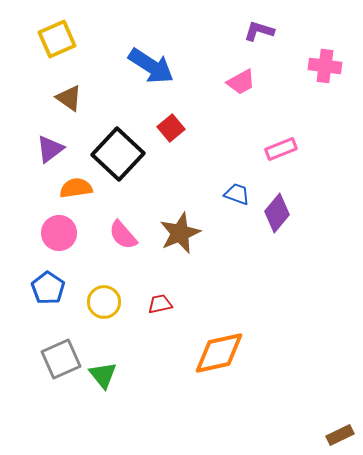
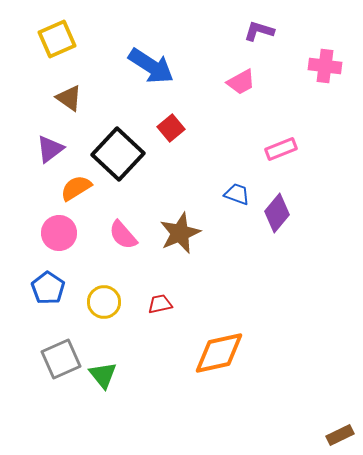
orange semicircle: rotated 24 degrees counterclockwise
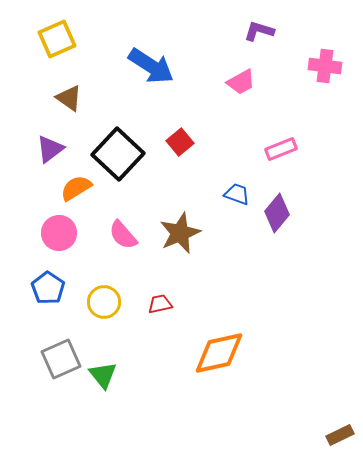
red square: moved 9 px right, 14 px down
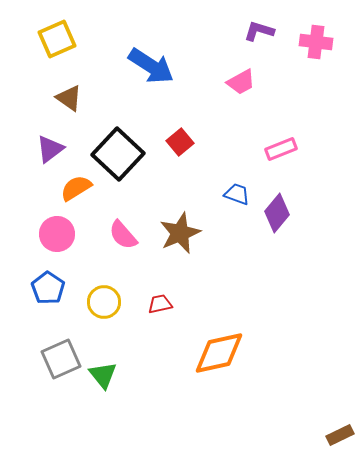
pink cross: moved 9 px left, 24 px up
pink circle: moved 2 px left, 1 px down
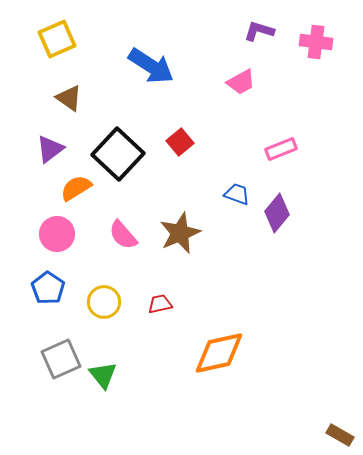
brown rectangle: rotated 56 degrees clockwise
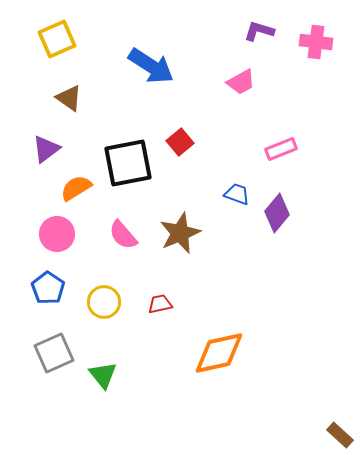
purple triangle: moved 4 px left
black square: moved 10 px right, 9 px down; rotated 36 degrees clockwise
gray square: moved 7 px left, 6 px up
brown rectangle: rotated 12 degrees clockwise
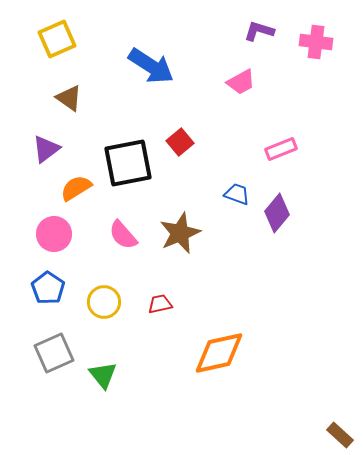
pink circle: moved 3 px left
